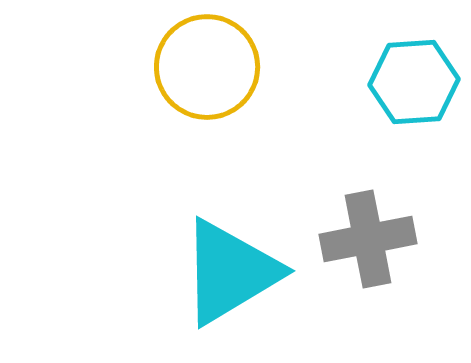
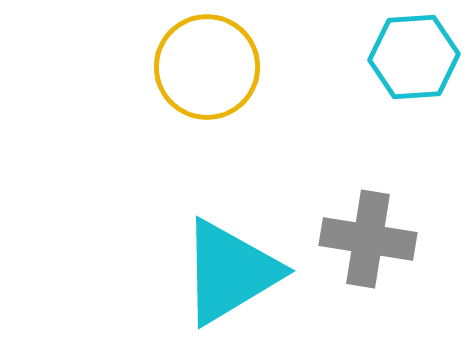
cyan hexagon: moved 25 px up
gray cross: rotated 20 degrees clockwise
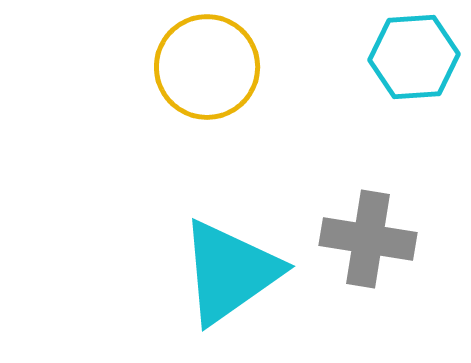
cyan triangle: rotated 4 degrees counterclockwise
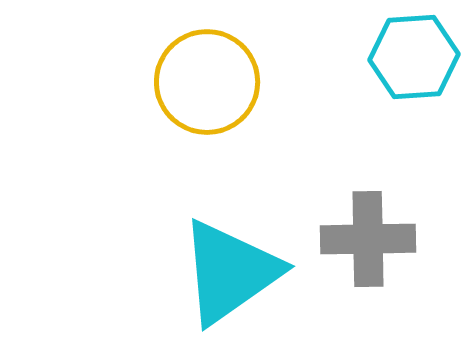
yellow circle: moved 15 px down
gray cross: rotated 10 degrees counterclockwise
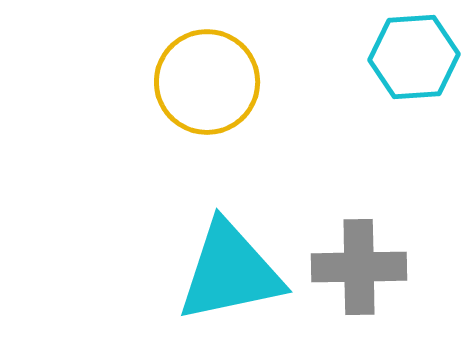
gray cross: moved 9 px left, 28 px down
cyan triangle: rotated 23 degrees clockwise
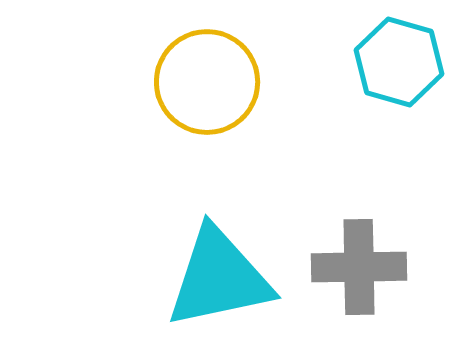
cyan hexagon: moved 15 px left, 5 px down; rotated 20 degrees clockwise
cyan triangle: moved 11 px left, 6 px down
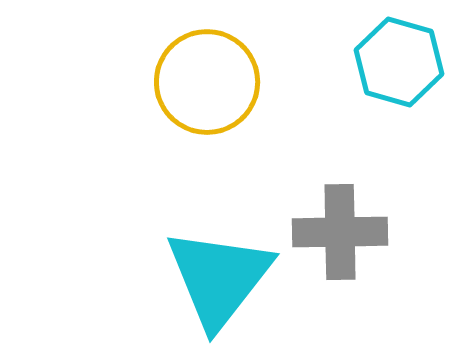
gray cross: moved 19 px left, 35 px up
cyan triangle: rotated 40 degrees counterclockwise
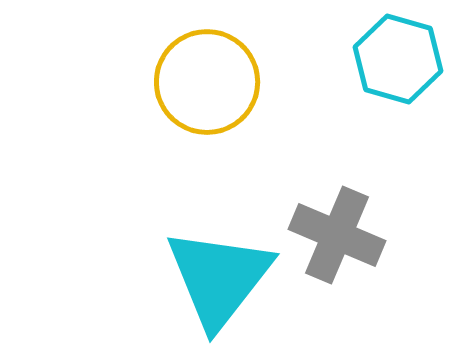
cyan hexagon: moved 1 px left, 3 px up
gray cross: moved 3 px left, 3 px down; rotated 24 degrees clockwise
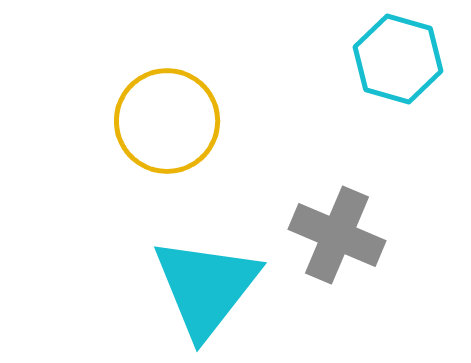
yellow circle: moved 40 px left, 39 px down
cyan triangle: moved 13 px left, 9 px down
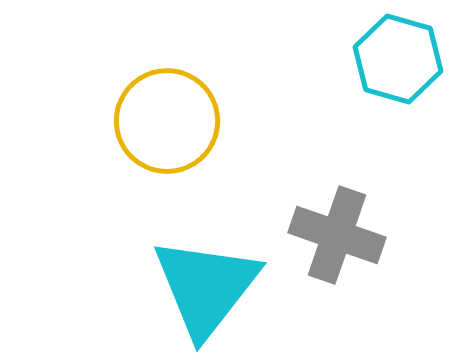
gray cross: rotated 4 degrees counterclockwise
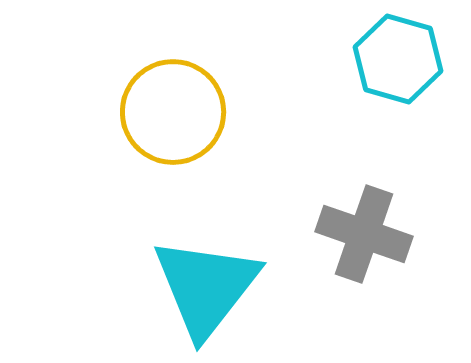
yellow circle: moved 6 px right, 9 px up
gray cross: moved 27 px right, 1 px up
